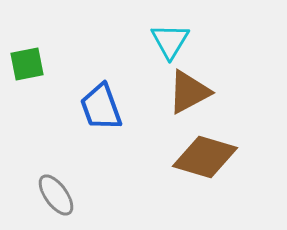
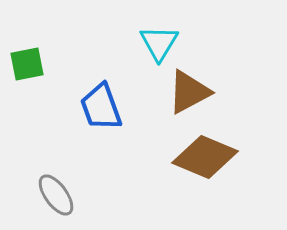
cyan triangle: moved 11 px left, 2 px down
brown diamond: rotated 6 degrees clockwise
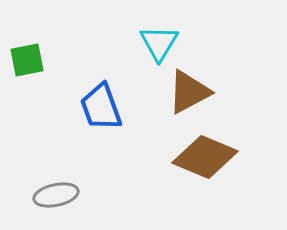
green square: moved 4 px up
gray ellipse: rotated 66 degrees counterclockwise
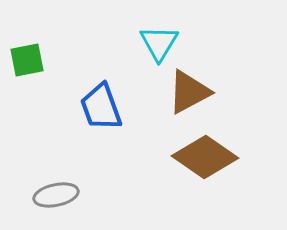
brown diamond: rotated 12 degrees clockwise
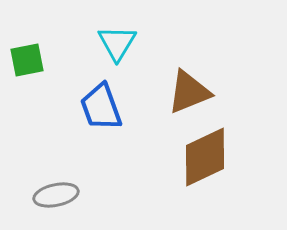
cyan triangle: moved 42 px left
brown triangle: rotated 6 degrees clockwise
brown diamond: rotated 60 degrees counterclockwise
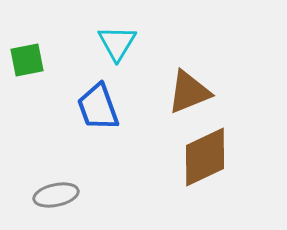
blue trapezoid: moved 3 px left
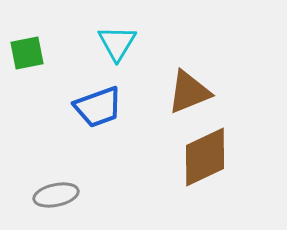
green square: moved 7 px up
blue trapezoid: rotated 90 degrees counterclockwise
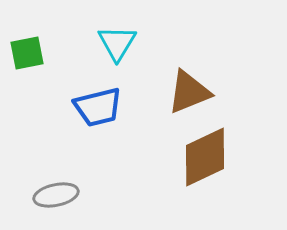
blue trapezoid: rotated 6 degrees clockwise
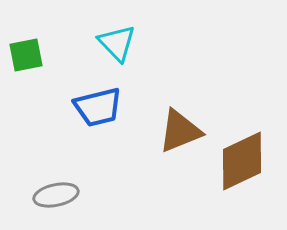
cyan triangle: rotated 15 degrees counterclockwise
green square: moved 1 px left, 2 px down
brown triangle: moved 9 px left, 39 px down
brown diamond: moved 37 px right, 4 px down
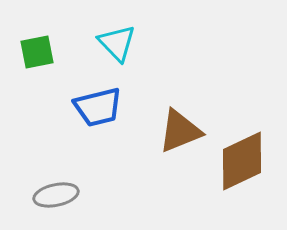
green square: moved 11 px right, 3 px up
